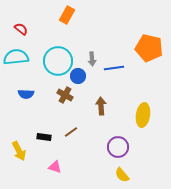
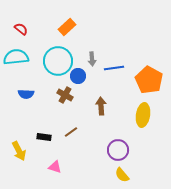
orange rectangle: moved 12 px down; rotated 18 degrees clockwise
orange pentagon: moved 32 px down; rotated 16 degrees clockwise
purple circle: moved 3 px down
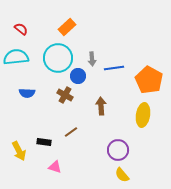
cyan circle: moved 3 px up
blue semicircle: moved 1 px right, 1 px up
black rectangle: moved 5 px down
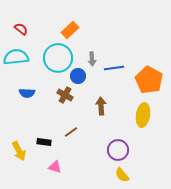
orange rectangle: moved 3 px right, 3 px down
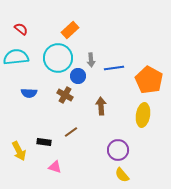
gray arrow: moved 1 px left, 1 px down
blue semicircle: moved 2 px right
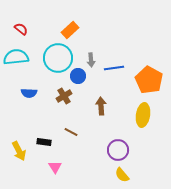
brown cross: moved 1 px left, 1 px down; rotated 28 degrees clockwise
brown line: rotated 64 degrees clockwise
pink triangle: rotated 40 degrees clockwise
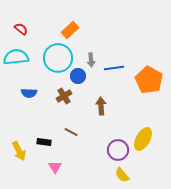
yellow ellipse: moved 24 px down; rotated 20 degrees clockwise
